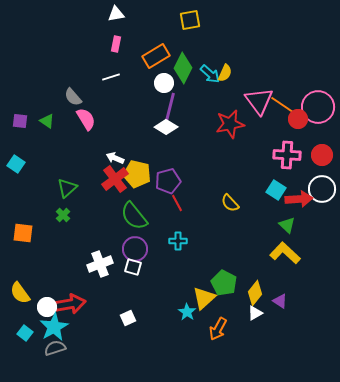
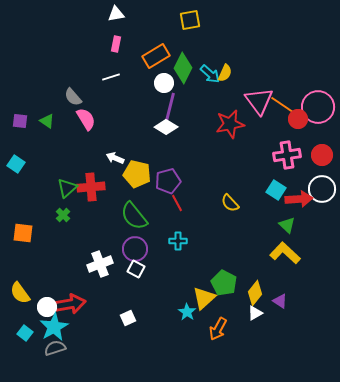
pink cross at (287, 155): rotated 12 degrees counterclockwise
red cross at (115, 179): moved 24 px left, 8 px down; rotated 32 degrees clockwise
white square at (133, 267): moved 3 px right, 2 px down; rotated 12 degrees clockwise
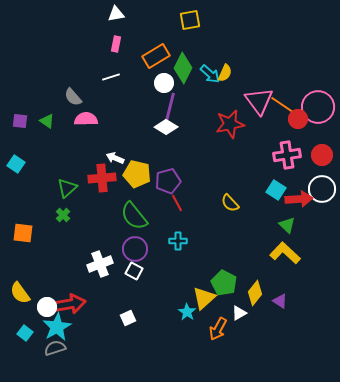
pink semicircle at (86, 119): rotated 60 degrees counterclockwise
red cross at (91, 187): moved 11 px right, 9 px up
white square at (136, 269): moved 2 px left, 2 px down
white triangle at (255, 313): moved 16 px left
cyan star at (54, 327): moved 3 px right
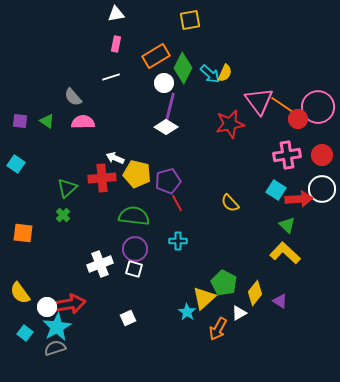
pink semicircle at (86, 119): moved 3 px left, 3 px down
green semicircle at (134, 216): rotated 136 degrees clockwise
white square at (134, 271): moved 2 px up; rotated 12 degrees counterclockwise
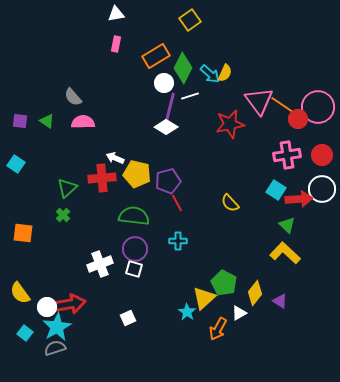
yellow square at (190, 20): rotated 25 degrees counterclockwise
white line at (111, 77): moved 79 px right, 19 px down
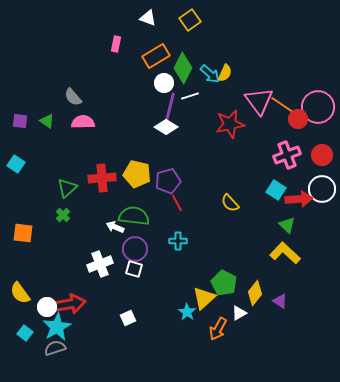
white triangle at (116, 14): moved 32 px right, 4 px down; rotated 30 degrees clockwise
pink cross at (287, 155): rotated 12 degrees counterclockwise
white arrow at (115, 158): moved 69 px down
